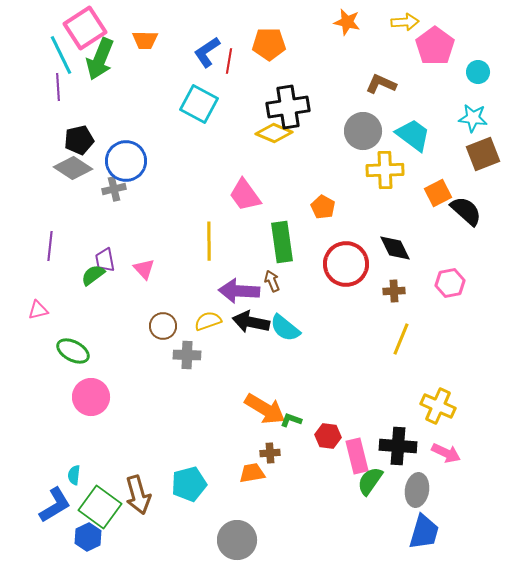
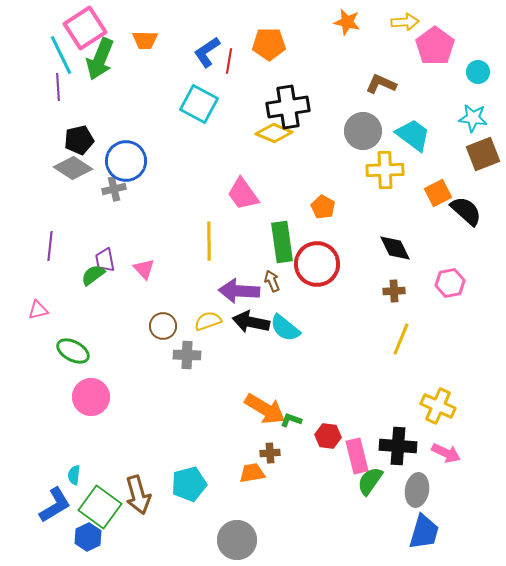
pink trapezoid at (245, 195): moved 2 px left, 1 px up
red circle at (346, 264): moved 29 px left
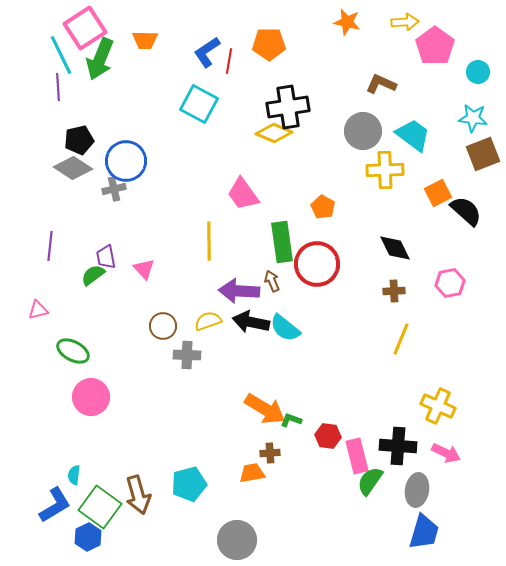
purple trapezoid at (105, 260): moved 1 px right, 3 px up
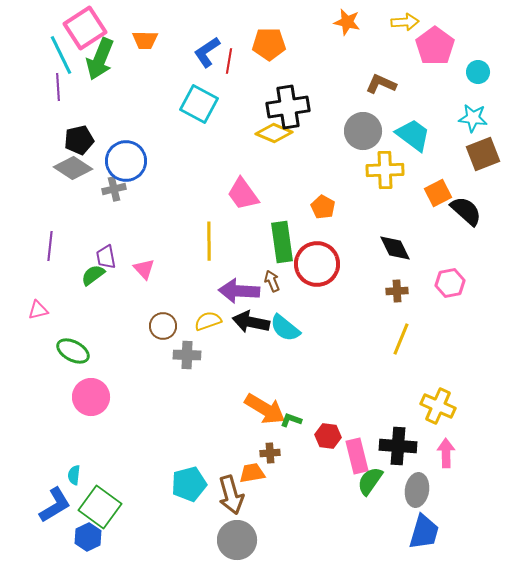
brown cross at (394, 291): moved 3 px right
pink arrow at (446, 453): rotated 116 degrees counterclockwise
brown arrow at (138, 495): moved 93 px right
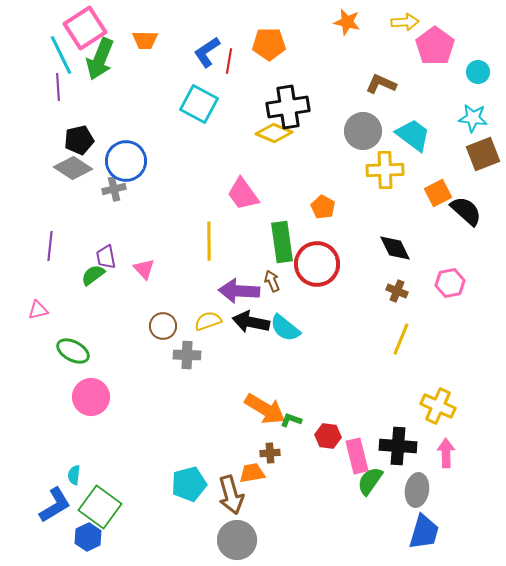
brown cross at (397, 291): rotated 25 degrees clockwise
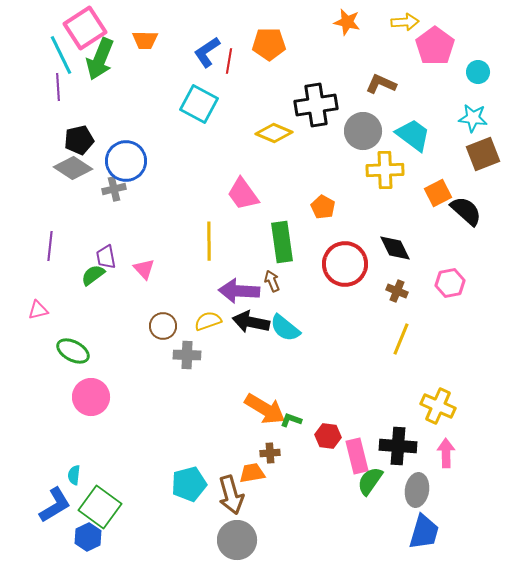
black cross at (288, 107): moved 28 px right, 2 px up
red circle at (317, 264): moved 28 px right
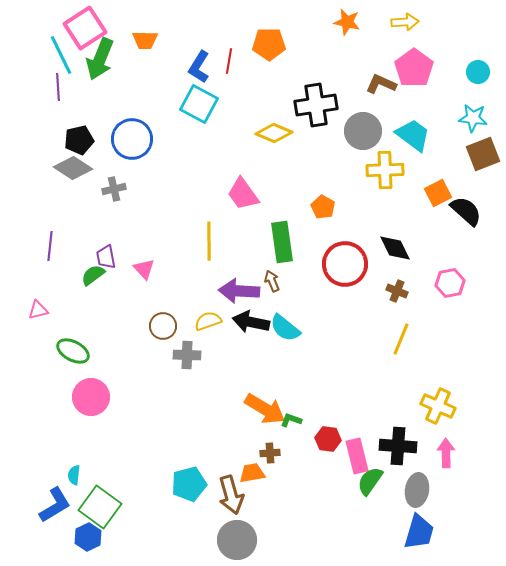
pink pentagon at (435, 46): moved 21 px left, 22 px down
blue L-shape at (207, 52): moved 8 px left, 15 px down; rotated 24 degrees counterclockwise
blue circle at (126, 161): moved 6 px right, 22 px up
red hexagon at (328, 436): moved 3 px down
blue trapezoid at (424, 532): moved 5 px left
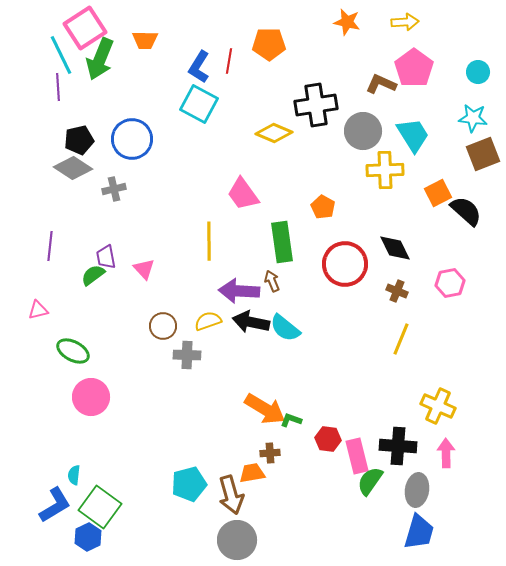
cyan trapezoid at (413, 135): rotated 21 degrees clockwise
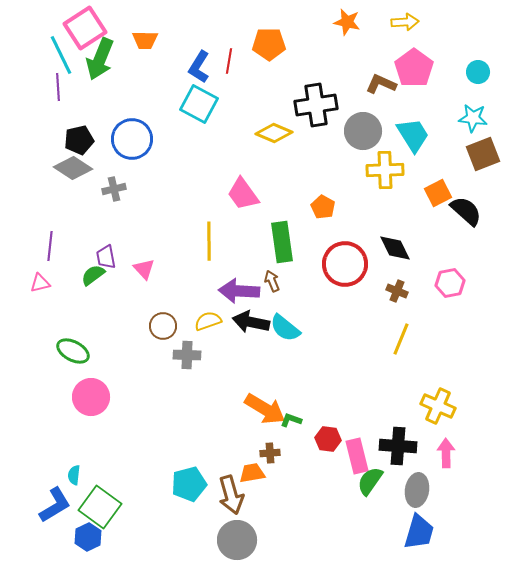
pink triangle at (38, 310): moved 2 px right, 27 px up
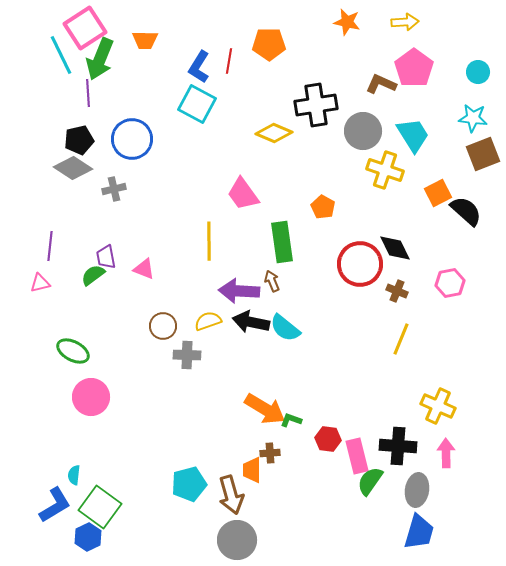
purple line at (58, 87): moved 30 px right, 6 px down
cyan square at (199, 104): moved 2 px left
yellow cross at (385, 170): rotated 21 degrees clockwise
red circle at (345, 264): moved 15 px right
pink triangle at (144, 269): rotated 25 degrees counterclockwise
orange trapezoid at (252, 473): moved 3 px up; rotated 80 degrees counterclockwise
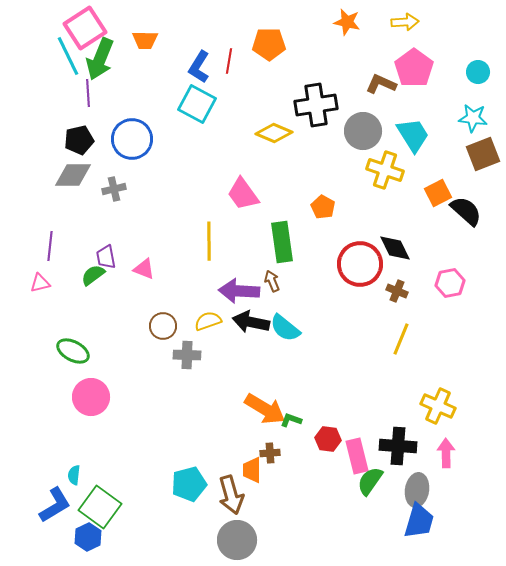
cyan line at (61, 55): moved 7 px right, 1 px down
gray diamond at (73, 168): moved 7 px down; rotated 33 degrees counterclockwise
blue trapezoid at (419, 532): moved 11 px up
